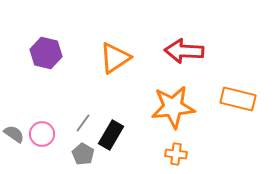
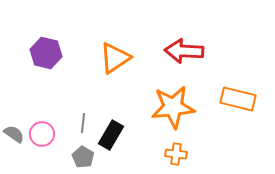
gray line: rotated 30 degrees counterclockwise
gray pentagon: moved 3 px down
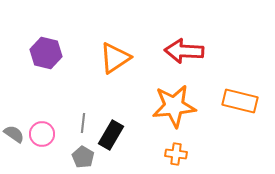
orange rectangle: moved 2 px right, 2 px down
orange star: moved 1 px right, 1 px up
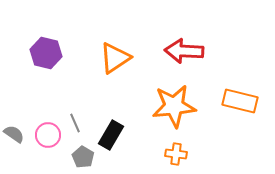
gray line: moved 8 px left; rotated 30 degrees counterclockwise
pink circle: moved 6 px right, 1 px down
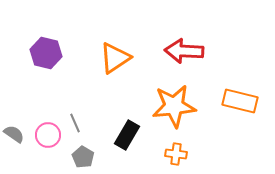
black rectangle: moved 16 px right
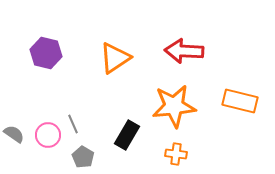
gray line: moved 2 px left, 1 px down
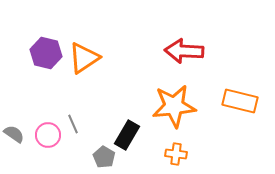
orange triangle: moved 31 px left
gray pentagon: moved 21 px right
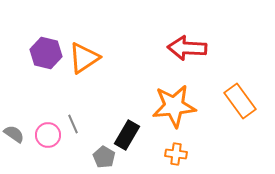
red arrow: moved 3 px right, 3 px up
orange rectangle: rotated 40 degrees clockwise
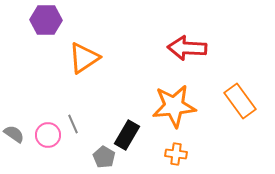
purple hexagon: moved 33 px up; rotated 12 degrees counterclockwise
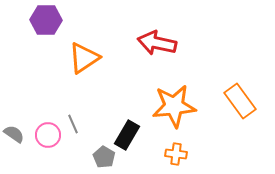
red arrow: moved 30 px left, 5 px up; rotated 9 degrees clockwise
